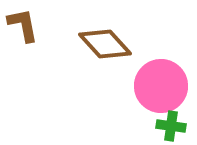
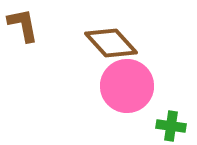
brown diamond: moved 6 px right, 1 px up
pink circle: moved 34 px left
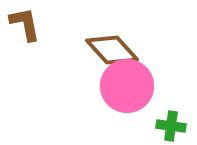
brown L-shape: moved 2 px right, 1 px up
brown diamond: moved 1 px right, 7 px down
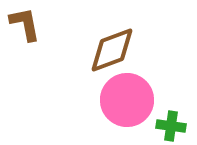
brown diamond: rotated 68 degrees counterclockwise
pink circle: moved 14 px down
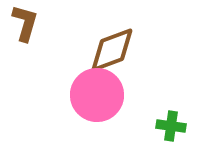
brown L-shape: moved 1 px up; rotated 27 degrees clockwise
pink circle: moved 30 px left, 5 px up
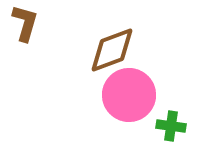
pink circle: moved 32 px right
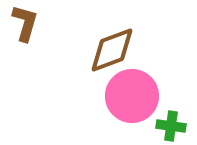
pink circle: moved 3 px right, 1 px down
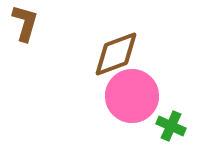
brown diamond: moved 4 px right, 4 px down
green cross: rotated 16 degrees clockwise
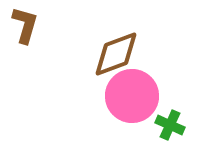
brown L-shape: moved 2 px down
green cross: moved 1 px left, 1 px up
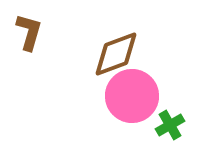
brown L-shape: moved 4 px right, 7 px down
green cross: rotated 36 degrees clockwise
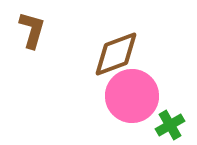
brown L-shape: moved 3 px right, 2 px up
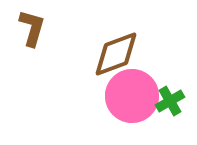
brown L-shape: moved 2 px up
green cross: moved 24 px up
